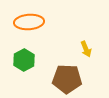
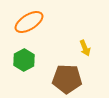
orange ellipse: rotated 28 degrees counterclockwise
yellow arrow: moved 1 px left, 1 px up
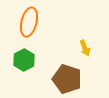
orange ellipse: rotated 44 degrees counterclockwise
brown pentagon: rotated 16 degrees clockwise
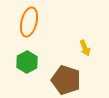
green hexagon: moved 3 px right, 2 px down
brown pentagon: moved 1 px left, 1 px down
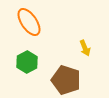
orange ellipse: rotated 48 degrees counterclockwise
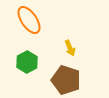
orange ellipse: moved 2 px up
yellow arrow: moved 15 px left
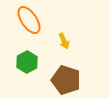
yellow arrow: moved 6 px left, 7 px up
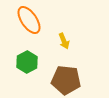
brown pentagon: rotated 12 degrees counterclockwise
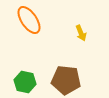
yellow arrow: moved 17 px right, 8 px up
green hexagon: moved 2 px left, 20 px down; rotated 20 degrees counterclockwise
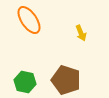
brown pentagon: rotated 12 degrees clockwise
